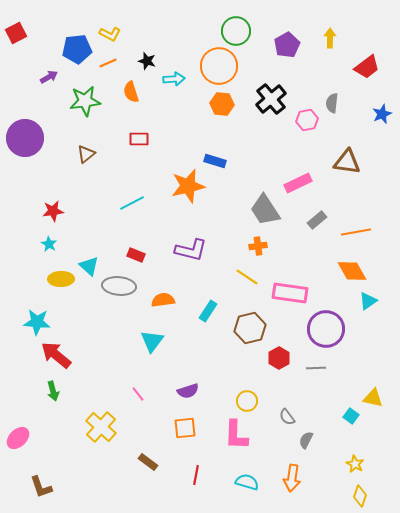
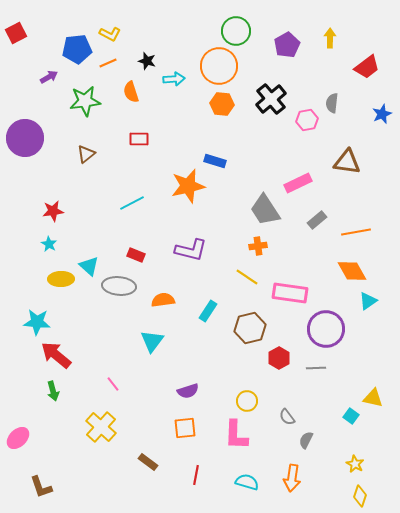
pink line at (138, 394): moved 25 px left, 10 px up
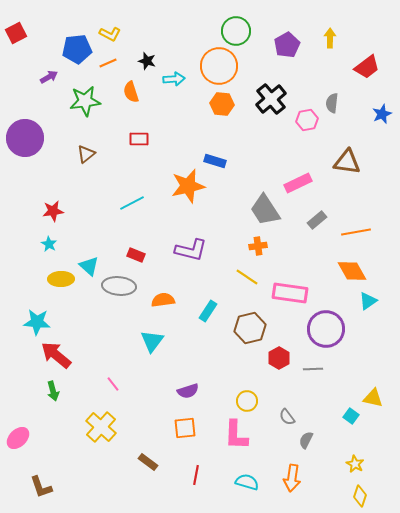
gray line at (316, 368): moved 3 px left, 1 px down
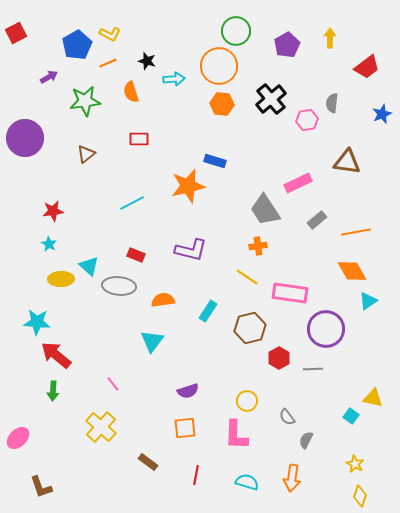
blue pentagon at (77, 49): moved 4 px up; rotated 24 degrees counterclockwise
green arrow at (53, 391): rotated 18 degrees clockwise
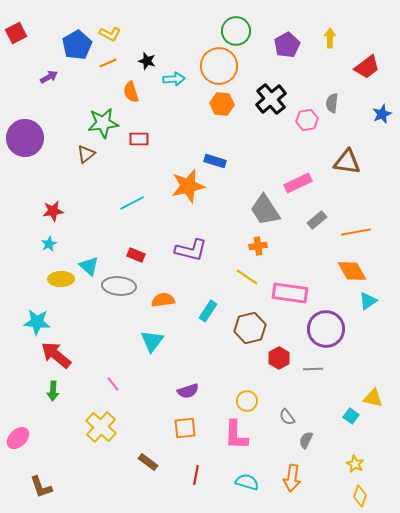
green star at (85, 101): moved 18 px right, 22 px down
cyan star at (49, 244): rotated 14 degrees clockwise
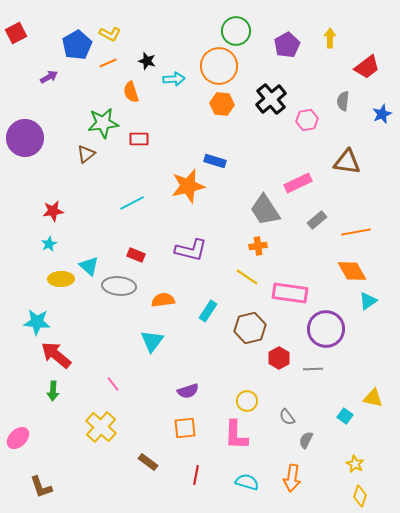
gray semicircle at (332, 103): moved 11 px right, 2 px up
cyan square at (351, 416): moved 6 px left
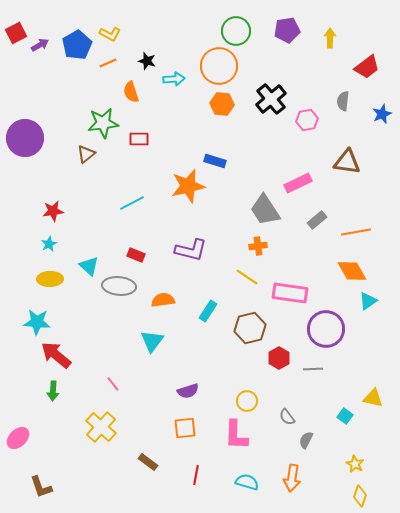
purple pentagon at (287, 45): moved 15 px up; rotated 20 degrees clockwise
purple arrow at (49, 77): moved 9 px left, 32 px up
yellow ellipse at (61, 279): moved 11 px left
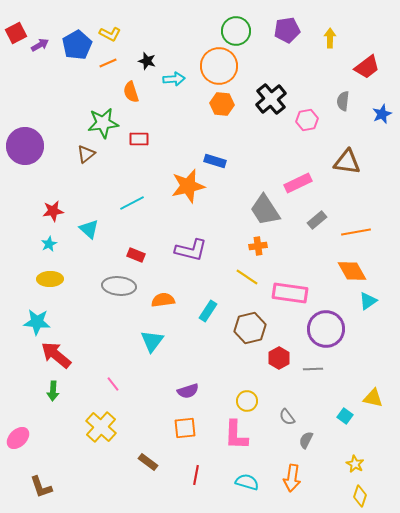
purple circle at (25, 138): moved 8 px down
cyan triangle at (89, 266): moved 37 px up
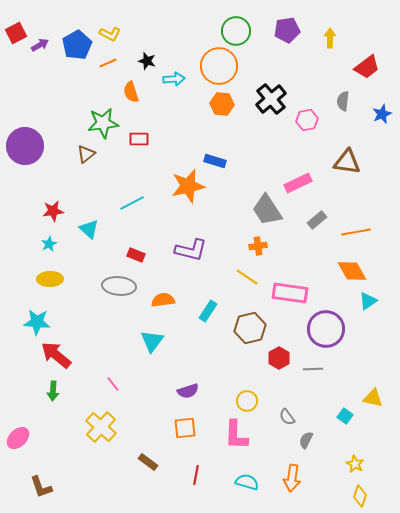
gray trapezoid at (265, 210): moved 2 px right
